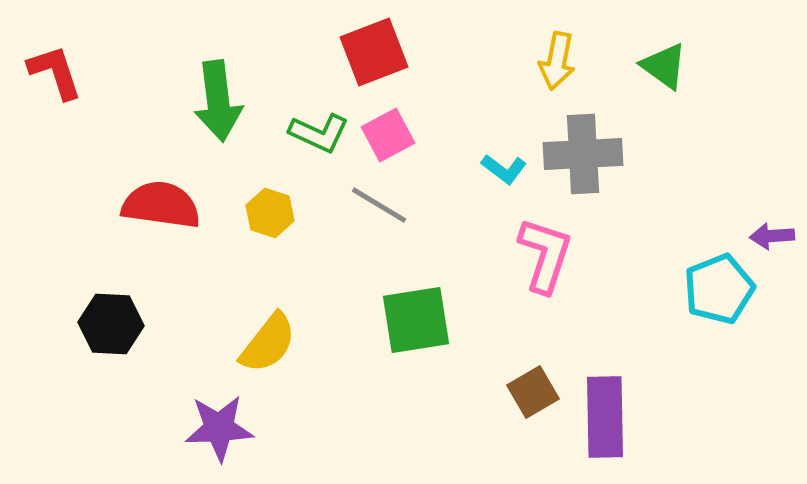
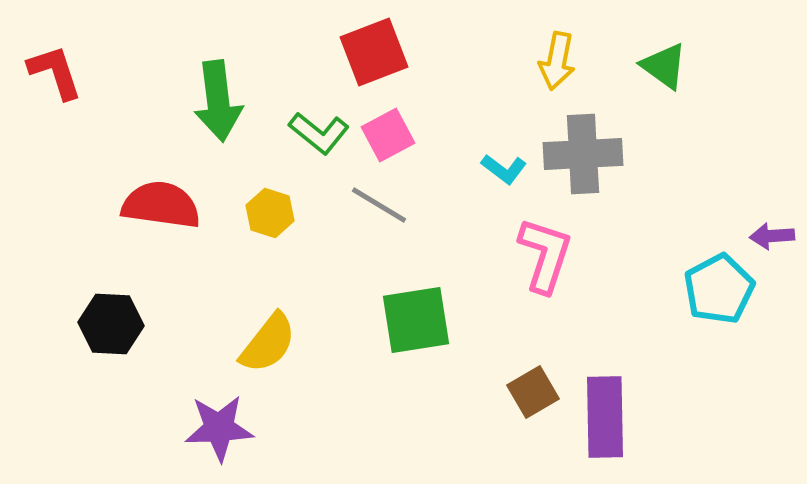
green L-shape: rotated 14 degrees clockwise
cyan pentagon: rotated 6 degrees counterclockwise
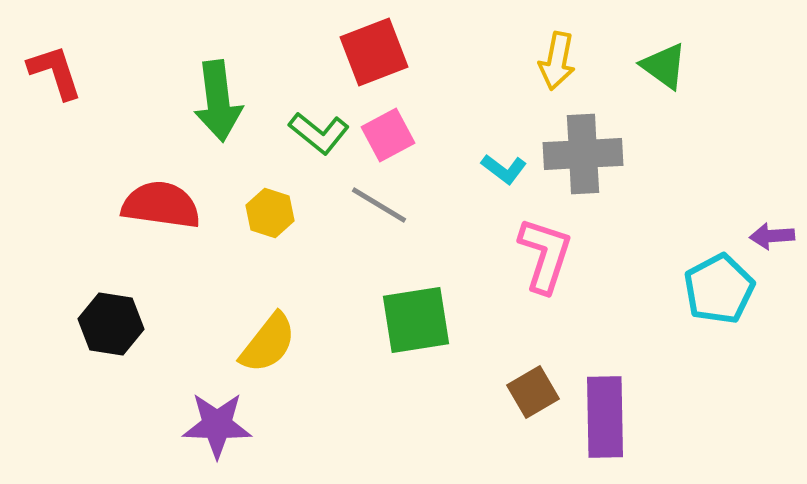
black hexagon: rotated 6 degrees clockwise
purple star: moved 2 px left, 3 px up; rotated 4 degrees clockwise
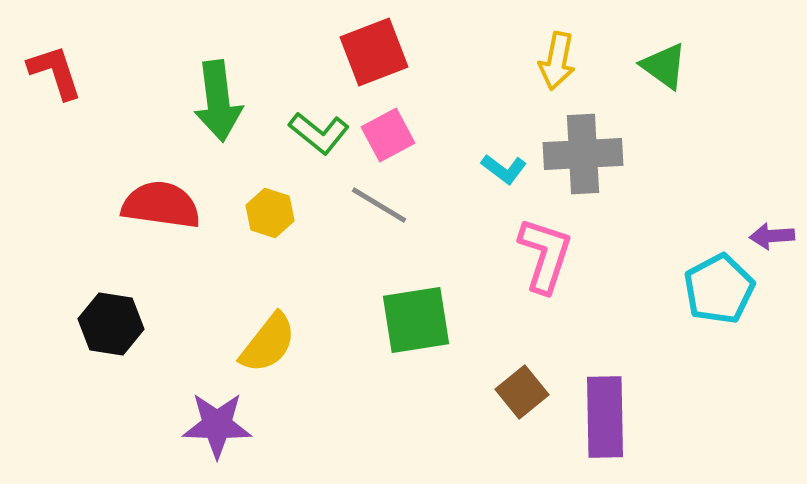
brown square: moved 11 px left; rotated 9 degrees counterclockwise
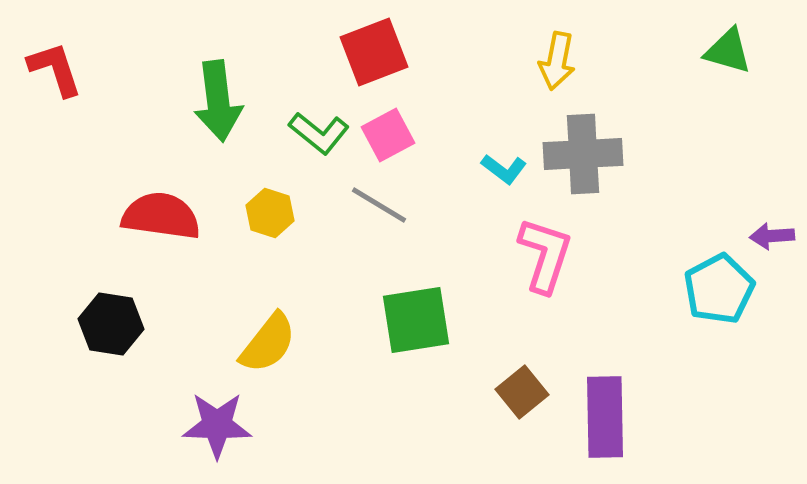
green triangle: moved 64 px right, 15 px up; rotated 20 degrees counterclockwise
red L-shape: moved 3 px up
red semicircle: moved 11 px down
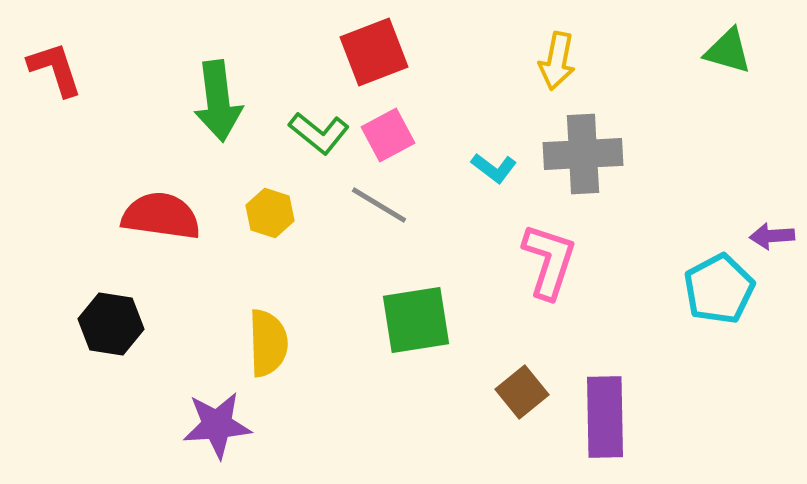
cyan L-shape: moved 10 px left, 1 px up
pink L-shape: moved 4 px right, 6 px down
yellow semicircle: rotated 40 degrees counterclockwise
purple star: rotated 6 degrees counterclockwise
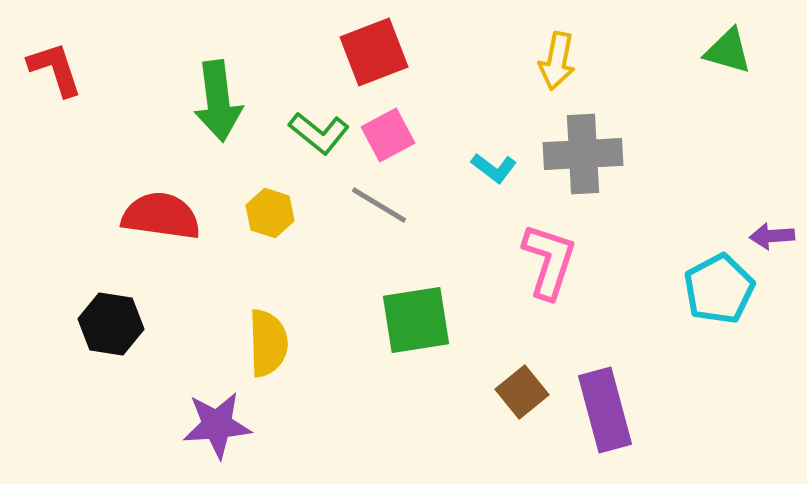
purple rectangle: moved 7 px up; rotated 14 degrees counterclockwise
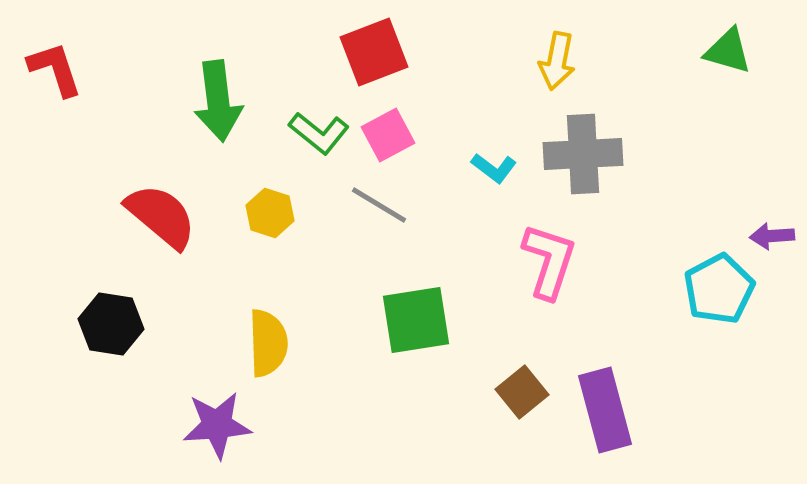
red semicircle: rotated 32 degrees clockwise
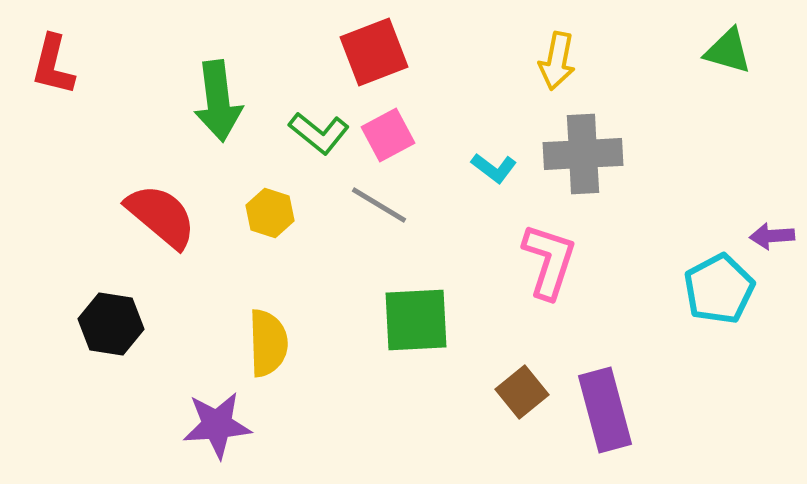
red L-shape: moved 2 px left, 4 px up; rotated 148 degrees counterclockwise
green square: rotated 6 degrees clockwise
